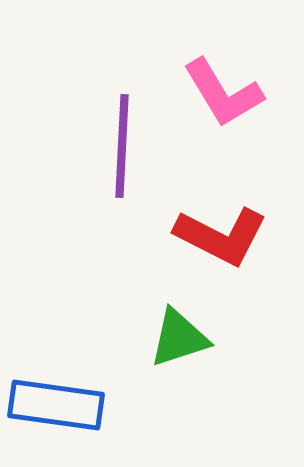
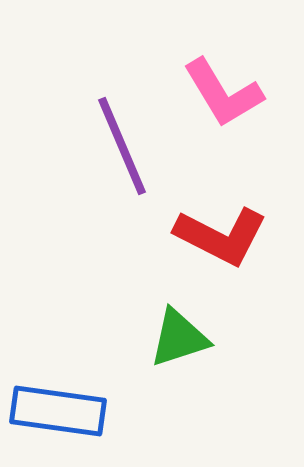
purple line: rotated 26 degrees counterclockwise
blue rectangle: moved 2 px right, 6 px down
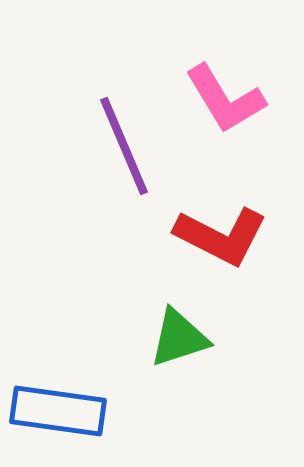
pink L-shape: moved 2 px right, 6 px down
purple line: moved 2 px right
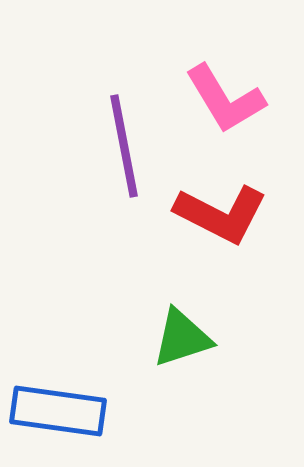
purple line: rotated 12 degrees clockwise
red L-shape: moved 22 px up
green triangle: moved 3 px right
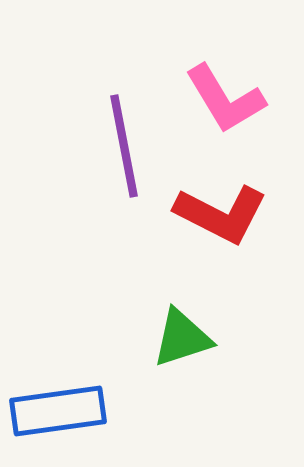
blue rectangle: rotated 16 degrees counterclockwise
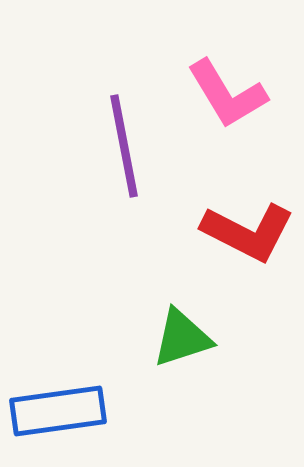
pink L-shape: moved 2 px right, 5 px up
red L-shape: moved 27 px right, 18 px down
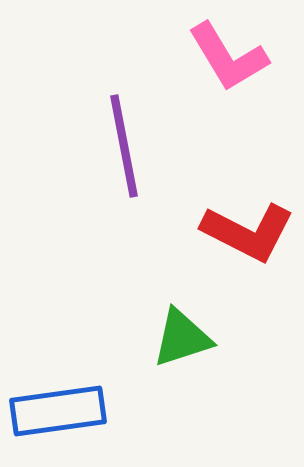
pink L-shape: moved 1 px right, 37 px up
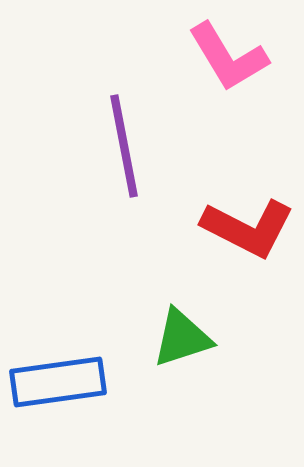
red L-shape: moved 4 px up
blue rectangle: moved 29 px up
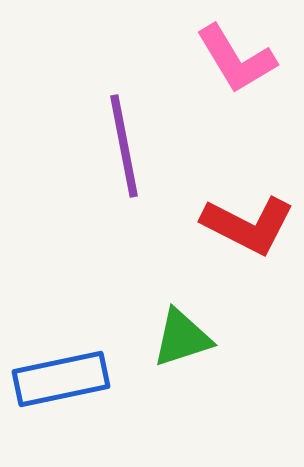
pink L-shape: moved 8 px right, 2 px down
red L-shape: moved 3 px up
blue rectangle: moved 3 px right, 3 px up; rotated 4 degrees counterclockwise
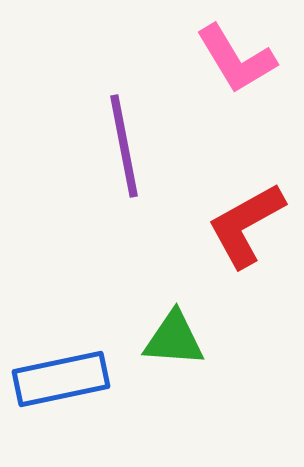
red L-shape: moved 2 px left; rotated 124 degrees clockwise
green triangle: moved 8 px left, 1 px down; rotated 22 degrees clockwise
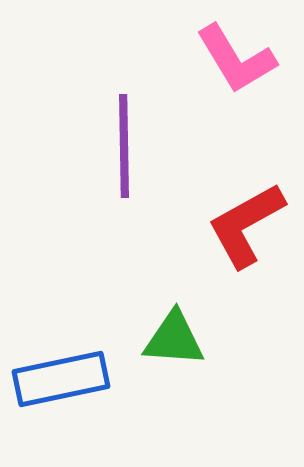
purple line: rotated 10 degrees clockwise
